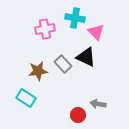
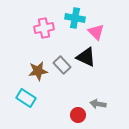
pink cross: moved 1 px left, 1 px up
gray rectangle: moved 1 px left, 1 px down
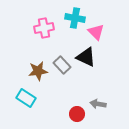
red circle: moved 1 px left, 1 px up
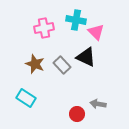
cyan cross: moved 1 px right, 2 px down
brown star: moved 3 px left, 7 px up; rotated 30 degrees clockwise
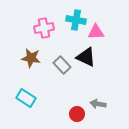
pink triangle: rotated 48 degrees counterclockwise
brown star: moved 4 px left, 6 px up; rotated 12 degrees counterclockwise
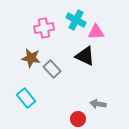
cyan cross: rotated 18 degrees clockwise
black triangle: moved 1 px left, 1 px up
gray rectangle: moved 10 px left, 4 px down
cyan rectangle: rotated 18 degrees clockwise
red circle: moved 1 px right, 5 px down
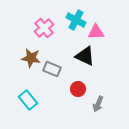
pink cross: rotated 30 degrees counterclockwise
gray rectangle: rotated 24 degrees counterclockwise
cyan rectangle: moved 2 px right, 2 px down
gray arrow: rotated 77 degrees counterclockwise
red circle: moved 30 px up
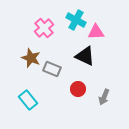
brown star: rotated 12 degrees clockwise
gray arrow: moved 6 px right, 7 px up
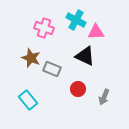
pink cross: rotated 30 degrees counterclockwise
